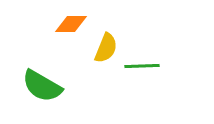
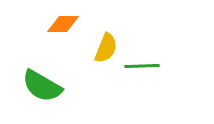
orange diamond: moved 8 px left
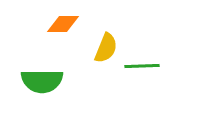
green semicircle: moved 5 px up; rotated 30 degrees counterclockwise
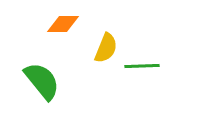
green semicircle: rotated 129 degrees counterclockwise
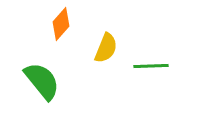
orange diamond: moved 2 px left; rotated 48 degrees counterclockwise
green line: moved 9 px right
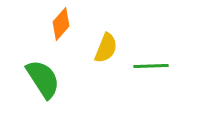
green semicircle: moved 1 px right, 2 px up; rotated 6 degrees clockwise
